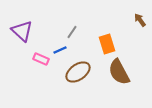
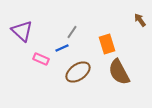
blue line: moved 2 px right, 2 px up
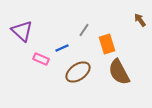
gray line: moved 12 px right, 2 px up
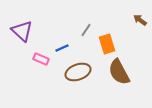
brown arrow: rotated 16 degrees counterclockwise
gray line: moved 2 px right
brown ellipse: rotated 15 degrees clockwise
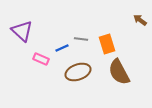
gray line: moved 5 px left, 9 px down; rotated 64 degrees clockwise
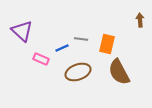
brown arrow: rotated 48 degrees clockwise
orange rectangle: rotated 30 degrees clockwise
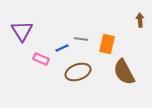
purple triangle: rotated 15 degrees clockwise
brown semicircle: moved 5 px right
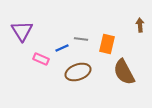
brown arrow: moved 5 px down
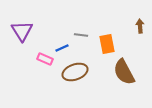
brown arrow: moved 1 px down
gray line: moved 4 px up
orange rectangle: rotated 24 degrees counterclockwise
pink rectangle: moved 4 px right
brown ellipse: moved 3 px left
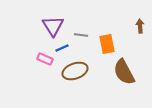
purple triangle: moved 31 px right, 5 px up
brown ellipse: moved 1 px up
